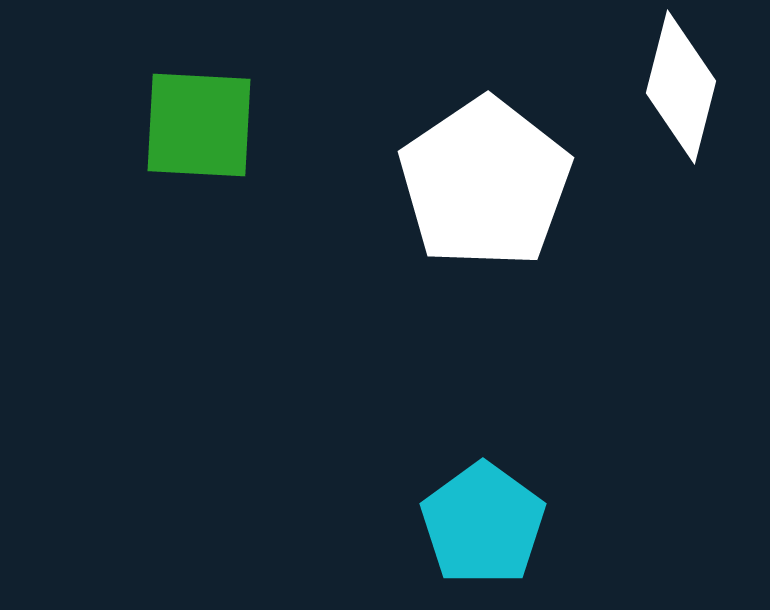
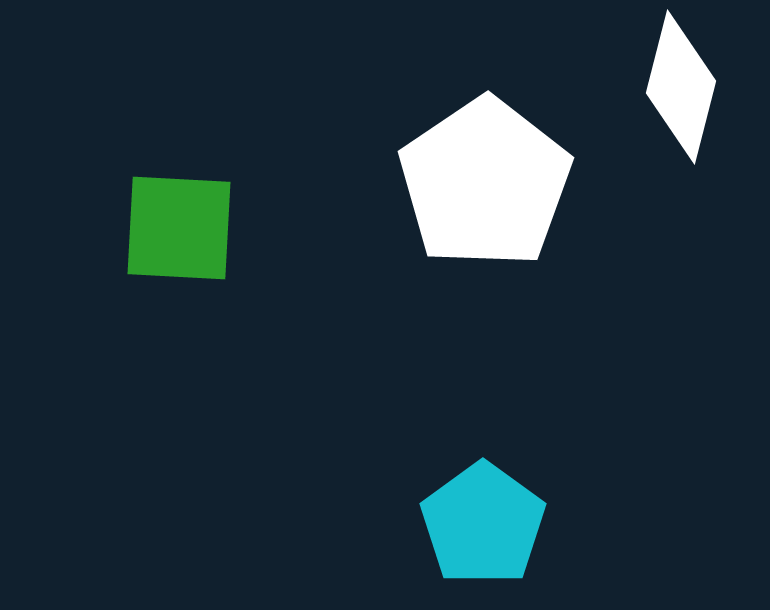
green square: moved 20 px left, 103 px down
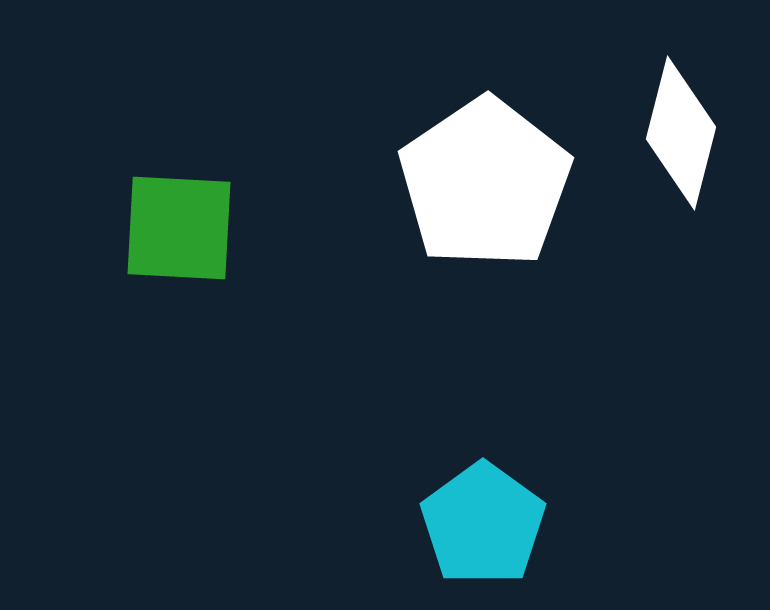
white diamond: moved 46 px down
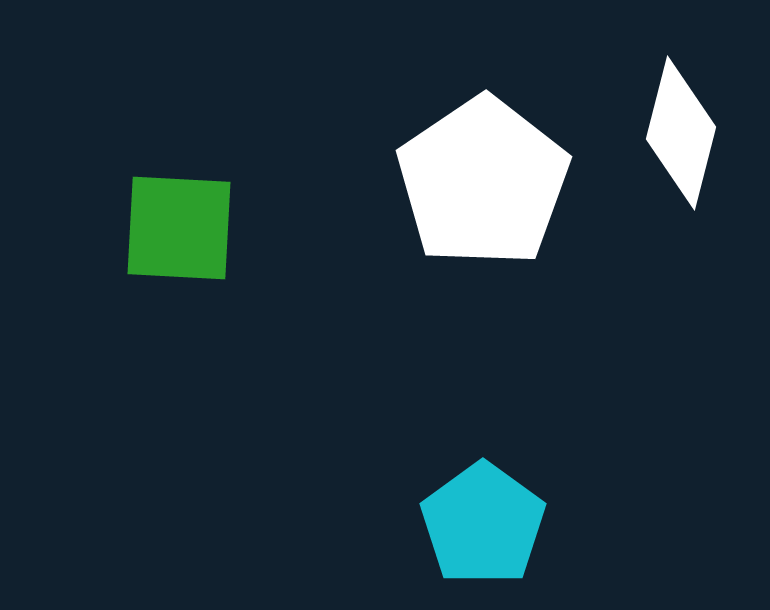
white pentagon: moved 2 px left, 1 px up
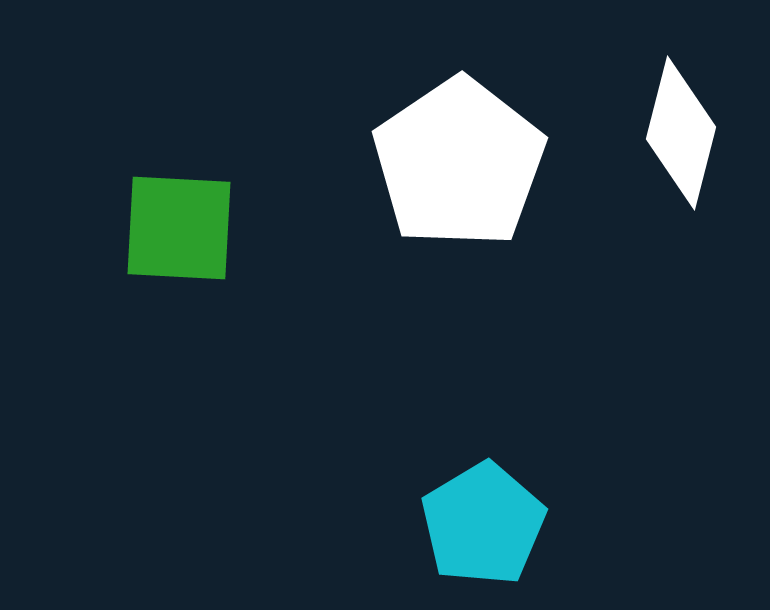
white pentagon: moved 24 px left, 19 px up
cyan pentagon: rotated 5 degrees clockwise
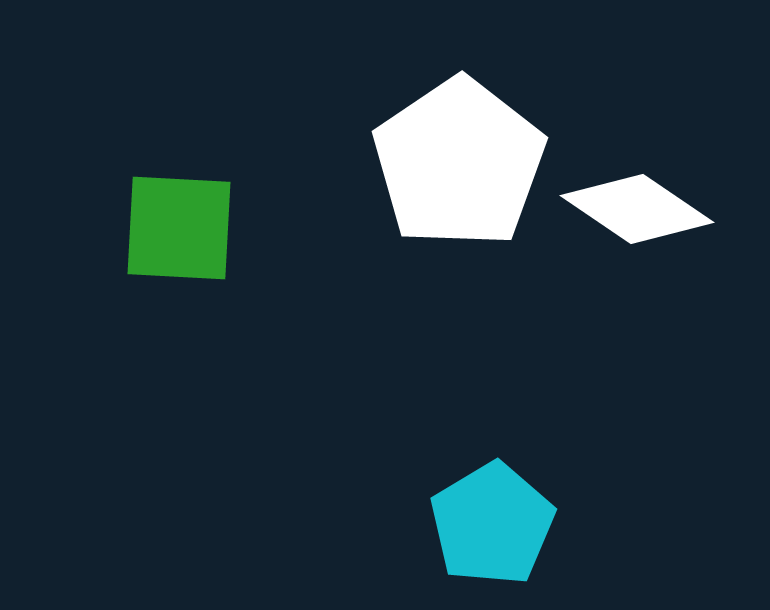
white diamond: moved 44 px left, 76 px down; rotated 70 degrees counterclockwise
cyan pentagon: moved 9 px right
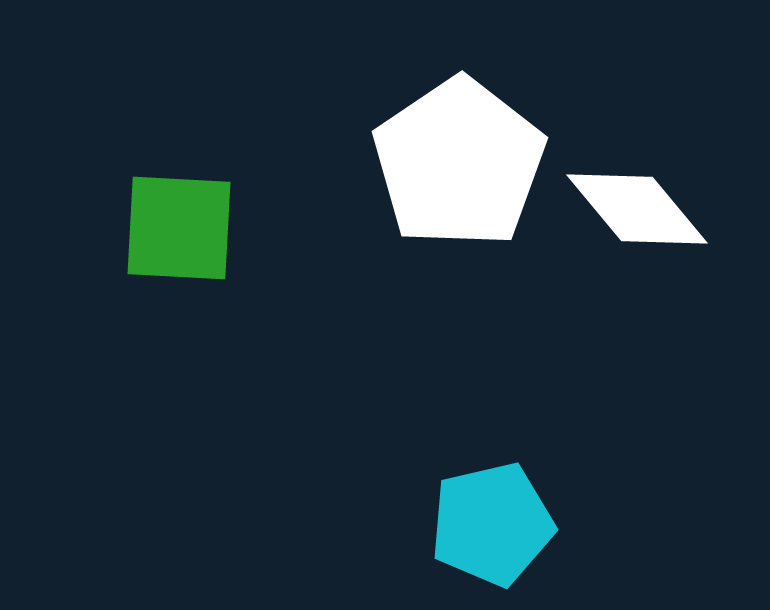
white diamond: rotated 16 degrees clockwise
cyan pentagon: rotated 18 degrees clockwise
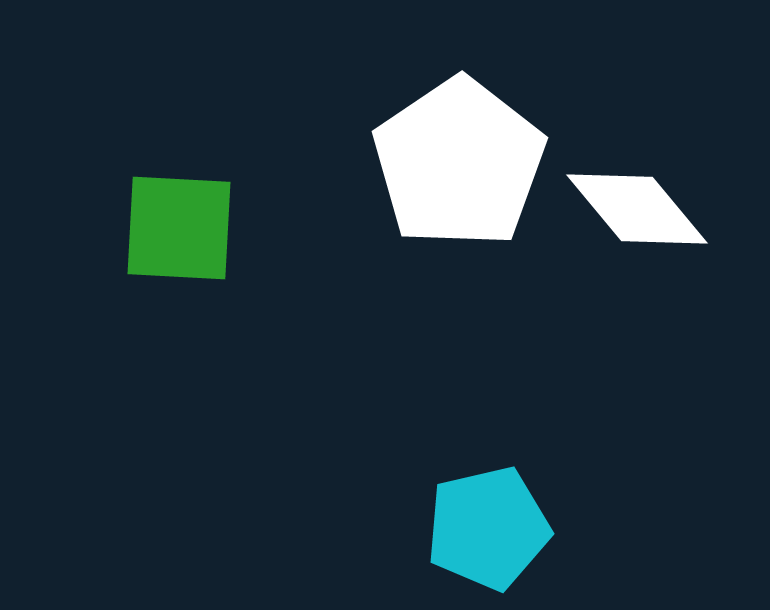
cyan pentagon: moved 4 px left, 4 px down
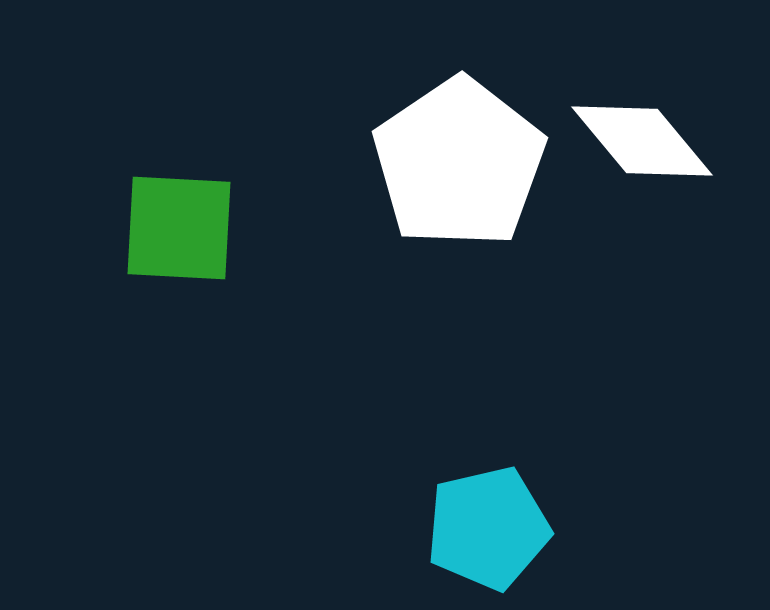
white diamond: moved 5 px right, 68 px up
